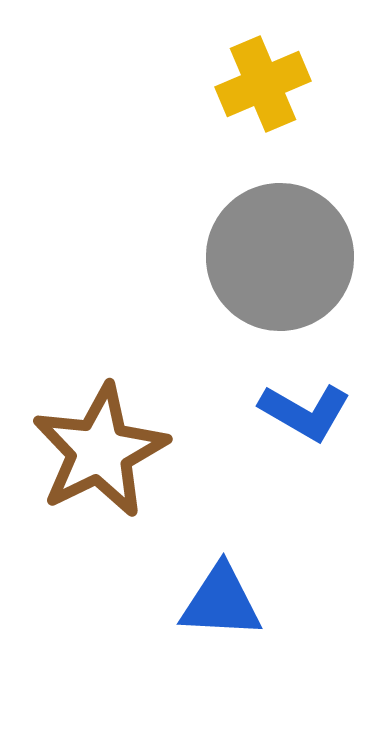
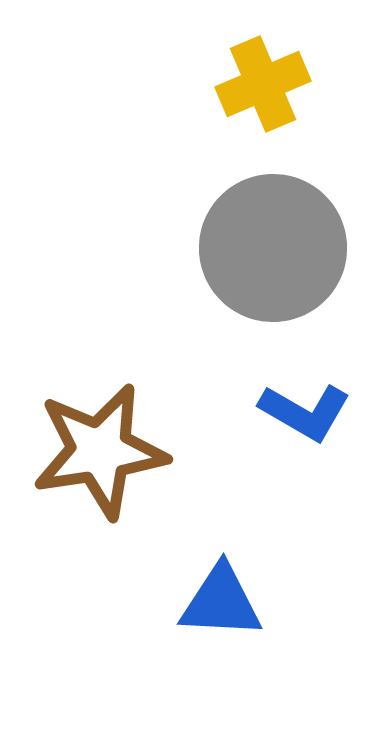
gray circle: moved 7 px left, 9 px up
brown star: rotated 17 degrees clockwise
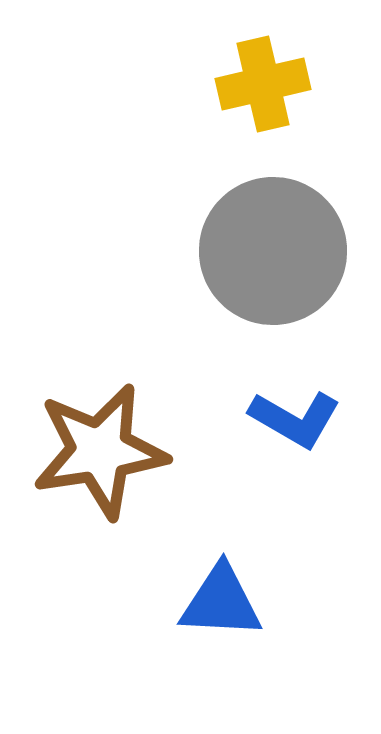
yellow cross: rotated 10 degrees clockwise
gray circle: moved 3 px down
blue L-shape: moved 10 px left, 7 px down
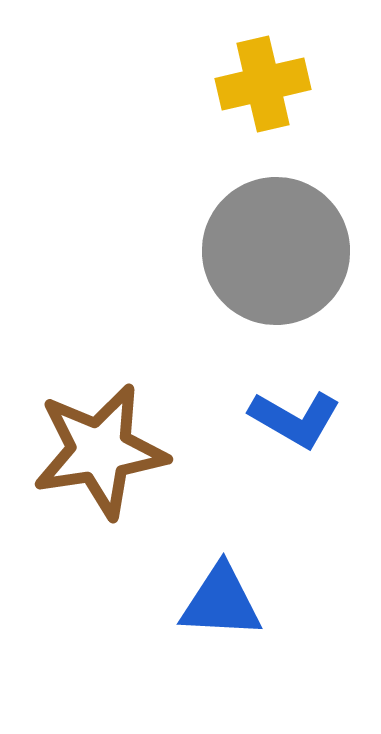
gray circle: moved 3 px right
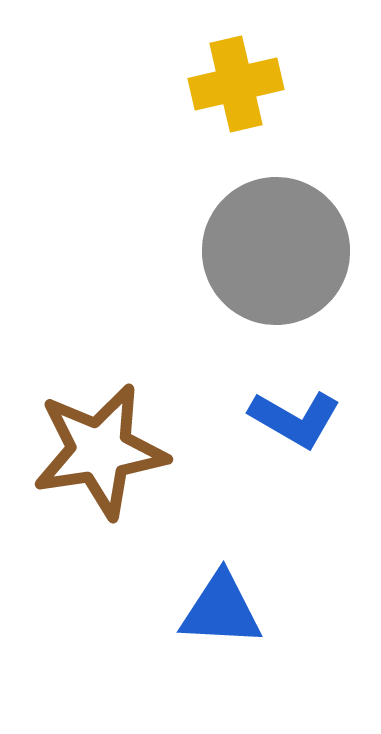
yellow cross: moved 27 px left
blue triangle: moved 8 px down
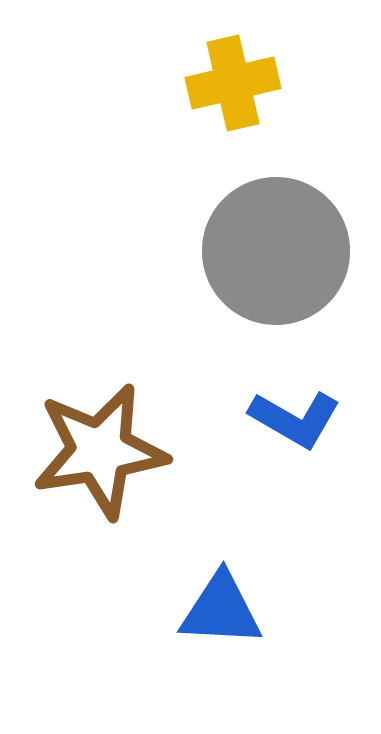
yellow cross: moved 3 px left, 1 px up
